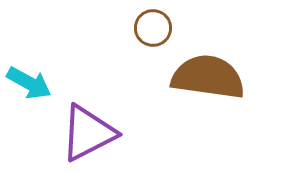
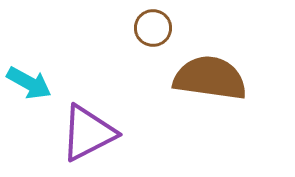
brown semicircle: moved 2 px right, 1 px down
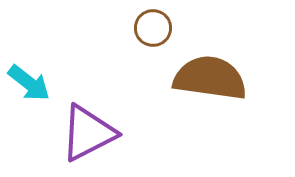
cyan arrow: rotated 9 degrees clockwise
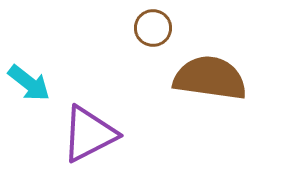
purple triangle: moved 1 px right, 1 px down
